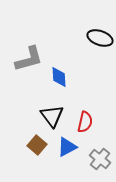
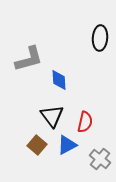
black ellipse: rotated 75 degrees clockwise
blue diamond: moved 3 px down
blue triangle: moved 2 px up
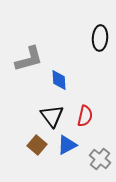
red semicircle: moved 6 px up
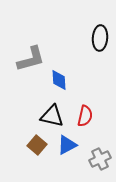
gray L-shape: moved 2 px right
black triangle: rotated 40 degrees counterclockwise
gray cross: rotated 25 degrees clockwise
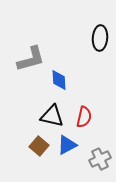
red semicircle: moved 1 px left, 1 px down
brown square: moved 2 px right, 1 px down
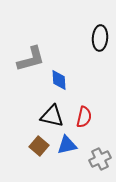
blue triangle: rotated 15 degrees clockwise
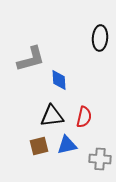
black triangle: rotated 20 degrees counterclockwise
brown square: rotated 36 degrees clockwise
gray cross: rotated 30 degrees clockwise
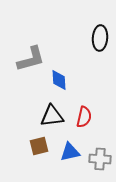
blue triangle: moved 3 px right, 7 px down
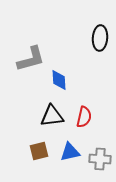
brown square: moved 5 px down
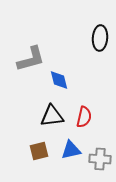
blue diamond: rotated 10 degrees counterclockwise
blue triangle: moved 1 px right, 2 px up
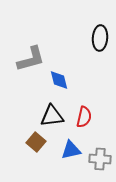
brown square: moved 3 px left, 9 px up; rotated 36 degrees counterclockwise
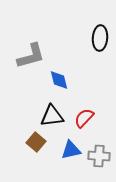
gray L-shape: moved 3 px up
red semicircle: moved 1 px down; rotated 150 degrees counterclockwise
gray cross: moved 1 px left, 3 px up
